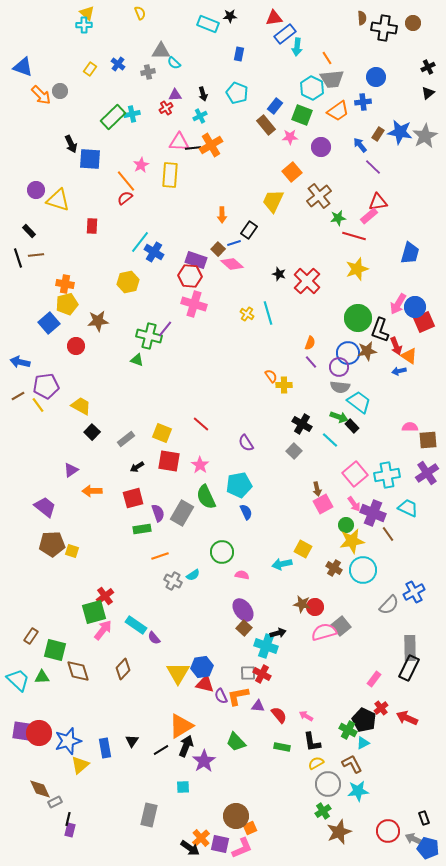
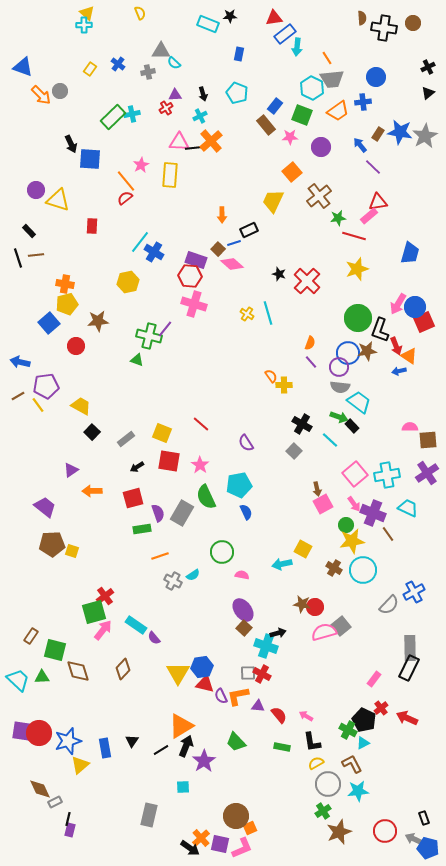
orange cross at (211, 145): moved 4 px up; rotated 10 degrees counterclockwise
black rectangle at (249, 230): rotated 30 degrees clockwise
red circle at (388, 831): moved 3 px left
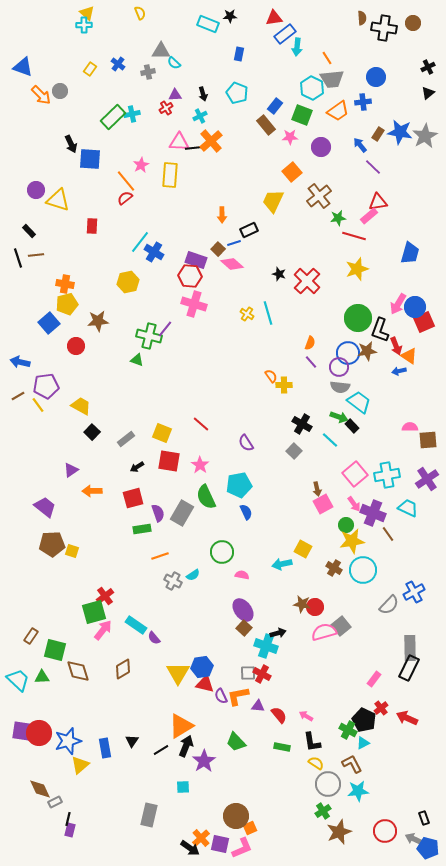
purple cross at (427, 473): moved 6 px down
brown diamond at (123, 669): rotated 15 degrees clockwise
yellow semicircle at (316, 763): rotated 63 degrees clockwise
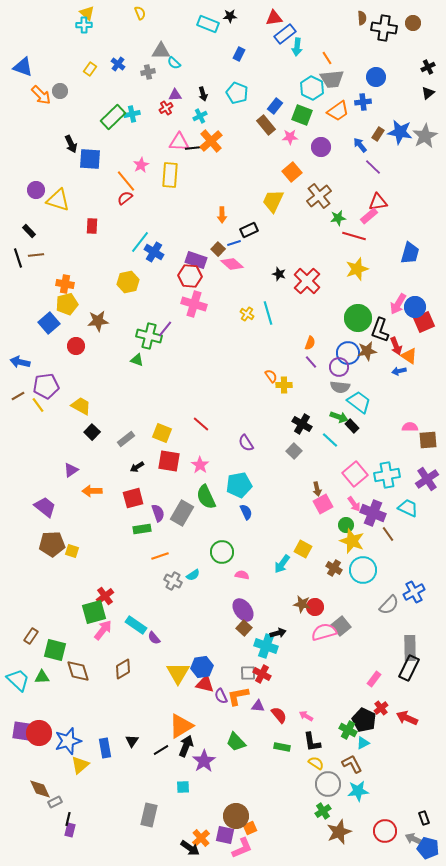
blue rectangle at (239, 54): rotated 16 degrees clockwise
yellow star at (352, 541): rotated 30 degrees clockwise
cyan arrow at (282, 564): rotated 42 degrees counterclockwise
purple square at (220, 844): moved 5 px right, 9 px up
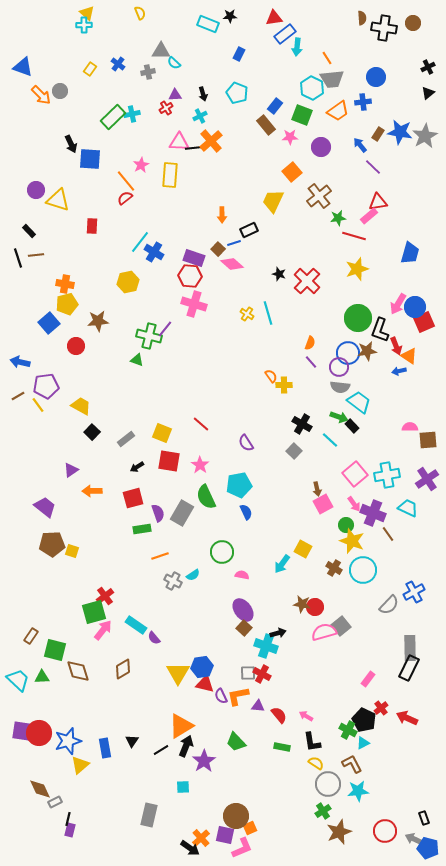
purple rectangle at (196, 260): moved 2 px left, 2 px up
pink rectangle at (374, 679): moved 6 px left
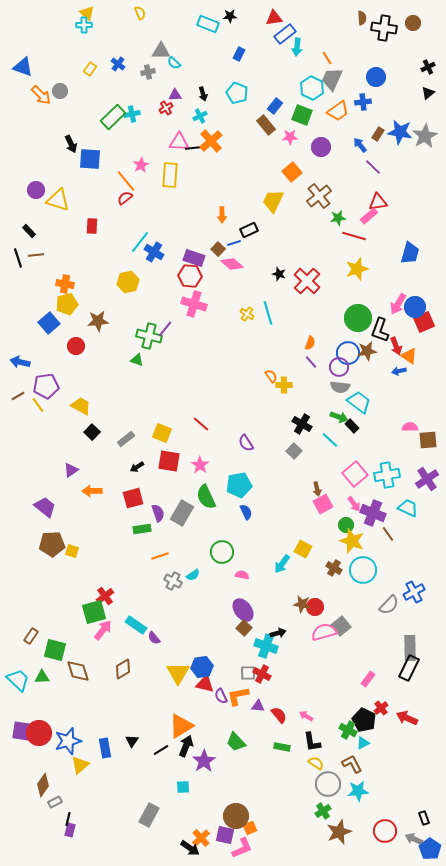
gray trapezoid at (332, 79): rotated 120 degrees clockwise
brown diamond at (40, 789): moved 3 px right, 4 px up; rotated 60 degrees clockwise
gray rectangle at (149, 815): rotated 15 degrees clockwise
blue pentagon at (428, 848): moved 2 px right, 1 px down; rotated 20 degrees clockwise
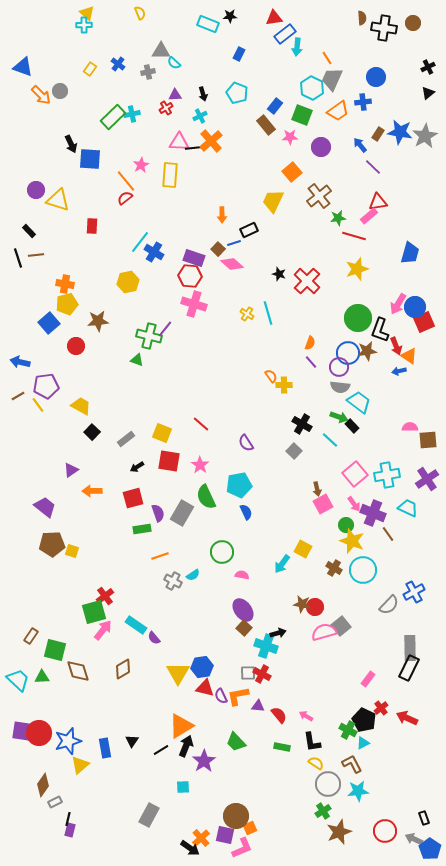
red triangle at (205, 684): moved 4 px down
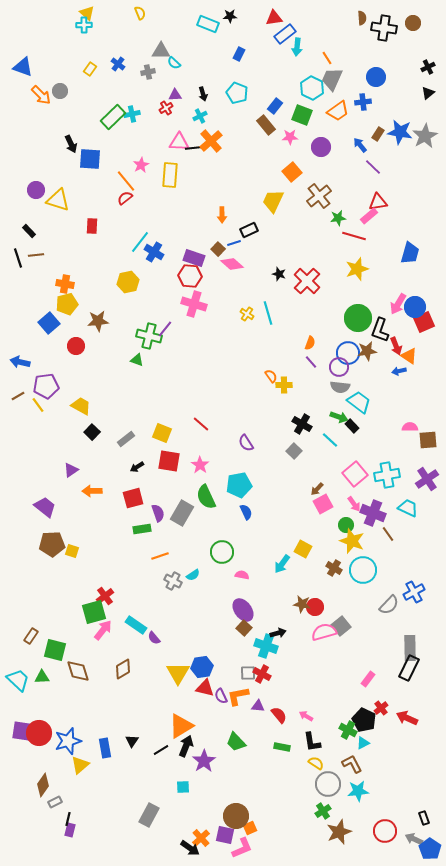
brown arrow at (317, 489): rotated 56 degrees clockwise
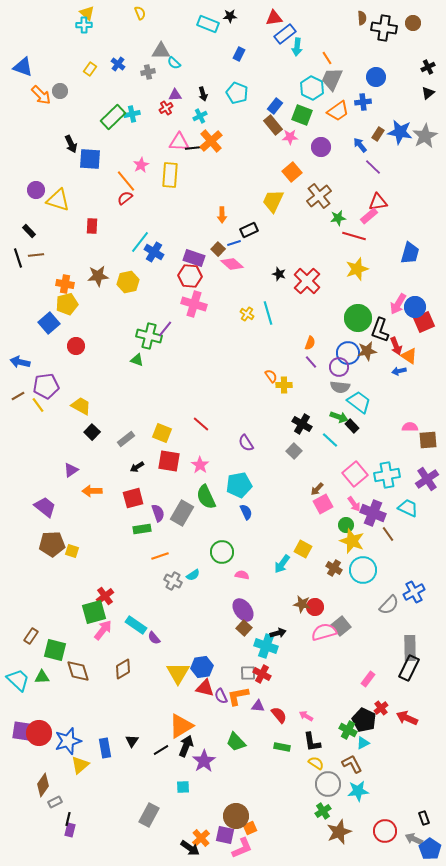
brown rectangle at (266, 125): moved 7 px right
brown star at (98, 321): moved 45 px up
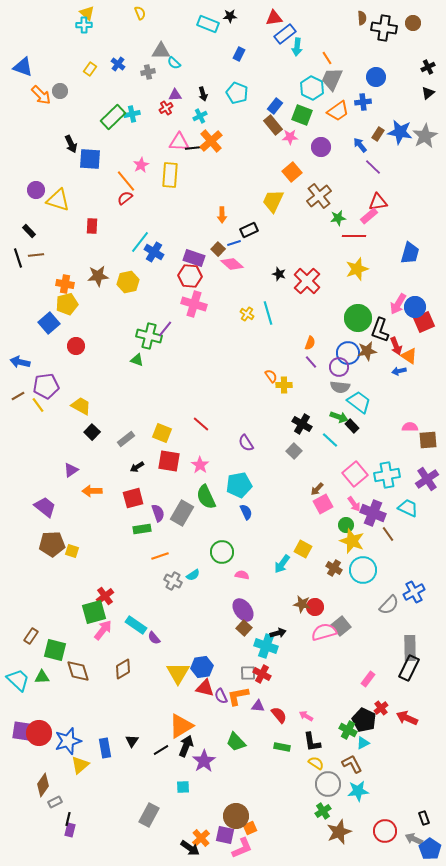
red line at (354, 236): rotated 15 degrees counterclockwise
